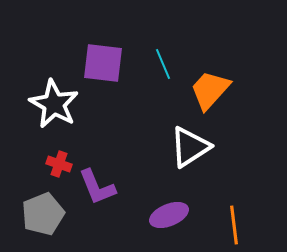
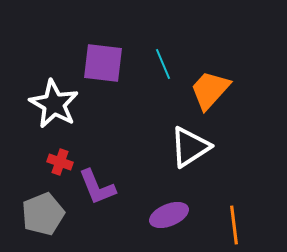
red cross: moved 1 px right, 2 px up
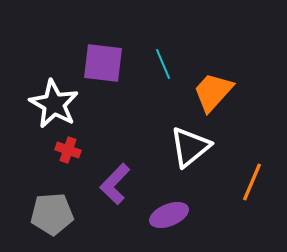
orange trapezoid: moved 3 px right, 2 px down
white triangle: rotated 6 degrees counterclockwise
red cross: moved 8 px right, 12 px up
purple L-shape: moved 18 px right, 3 px up; rotated 66 degrees clockwise
gray pentagon: moved 9 px right; rotated 18 degrees clockwise
orange line: moved 18 px right, 43 px up; rotated 30 degrees clockwise
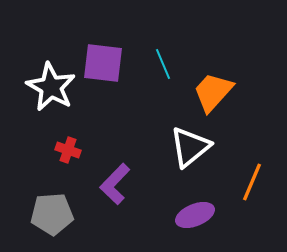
white star: moved 3 px left, 17 px up
purple ellipse: moved 26 px right
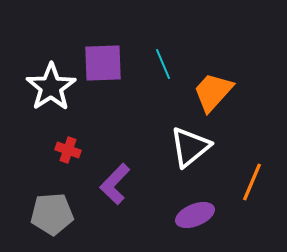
purple square: rotated 9 degrees counterclockwise
white star: rotated 9 degrees clockwise
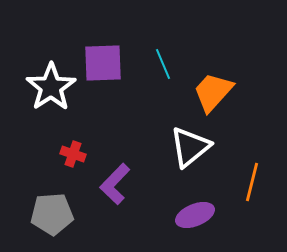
red cross: moved 5 px right, 4 px down
orange line: rotated 9 degrees counterclockwise
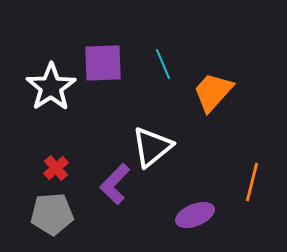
white triangle: moved 38 px left
red cross: moved 17 px left, 14 px down; rotated 30 degrees clockwise
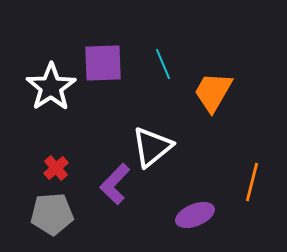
orange trapezoid: rotated 12 degrees counterclockwise
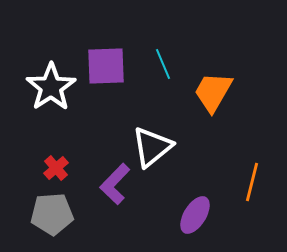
purple square: moved 3 px right, 3 px down
purple ellipse: rotated 36 degrees counterclockwise
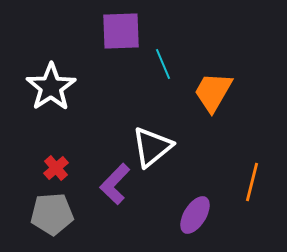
purple square: moved 15 px right, 35 px up
